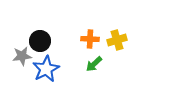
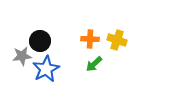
yellow cross: rotated 36 degrees clockwise
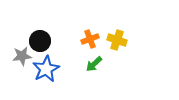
orange cross: rotated 24 degrees counterclockwise
